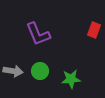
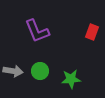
red rectangle: moved 2 px left, 2 px down
purple L-shape: moved 1 px left, 3 px up
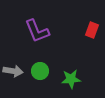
red rectangle: moved 2 px up
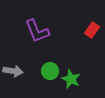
red rectangle: rotated 14 degrees clockwise
green circle: moved 10 px right
green star: rotated 30 degrees clockwise
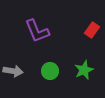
green star: moved 13 px right, 9 px up; rotated 24 degrees clockwise
